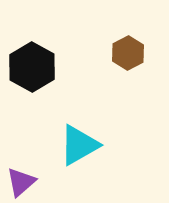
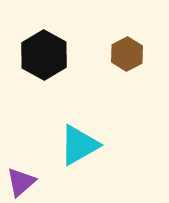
brown hexagon: moved 1 px left, 1 px down
black hexagon: moved 12 px right, 12 px up
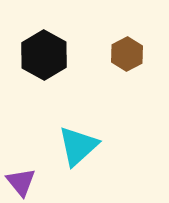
cyan triangle: moved 1 px left, 1 px down; rotated 12 degrees counterclockwise
purple triangle: rotated 28 degrees counterclockwise
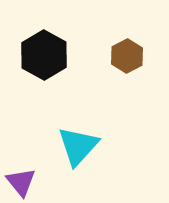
brown hexagon: moved 2 px down
cyan triangle: rotated 6 degrees counterclockwise
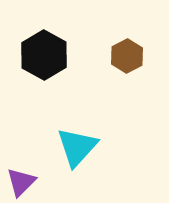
cyan triangle: moved 1 px left, 1 px down
purple triangle: rotated 24 degrees clockwise
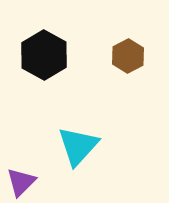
brown hexagon: moved 1 px right
cyan triangle: moved 1 px right, 1 px up
